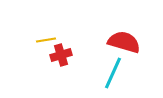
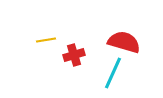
red cross: moved 13 px right
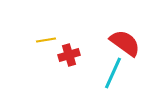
red semicircle: moved 1 px right, 1 px down; rotated 20 degrees clockwise
red cross: moved 5 px left
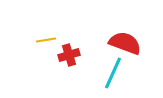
red semicircle: rotated 16 degrees counterclockwise
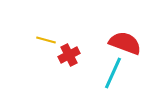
yellow line: rotated 24 degrees clockwise
red cross: rotated 10 degrees counterclockwise
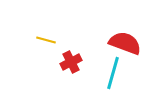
red cross: moved 2 px right, 7 px down
cyan line: rotated 8 degrees counterclockwise
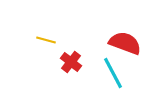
red cross: rotated 25 degrees counterclockwise
cyan line: rotated 44 degrees counterclockwise
